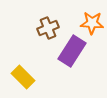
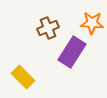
purple rectangle: moved 1 px down
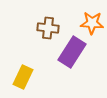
brown cross: rotated 30 degrees clockwise
yellow rectangle: rotated 70 degrees clockwise
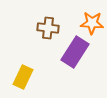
purple rectangle: moved 3 px right
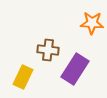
brown cross: moved 22 px down
purple rectangle: moved 17 px down
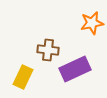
orange star: rotated 15 degrees counterclockwise
purple rectangle: rotated 32 degrees clockwise
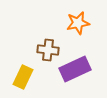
orange star: moved 14 px left
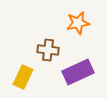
purple rectangle: moved 3 px right, 3 px down
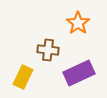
orange star: rotated 25 degrees counterclockwise
purple rectangle: moved 1 px right, 1 px down
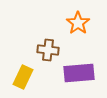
purple rectangle: rotated 20 degrees clockwise
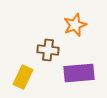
orange star: moved 3 px left, 2 px down; rotated 15 degrees clockwise
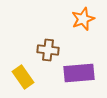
orange star: moved 8 px right, 6 px up
yellow rectangle: rotated 60 degrees counterclockwise
